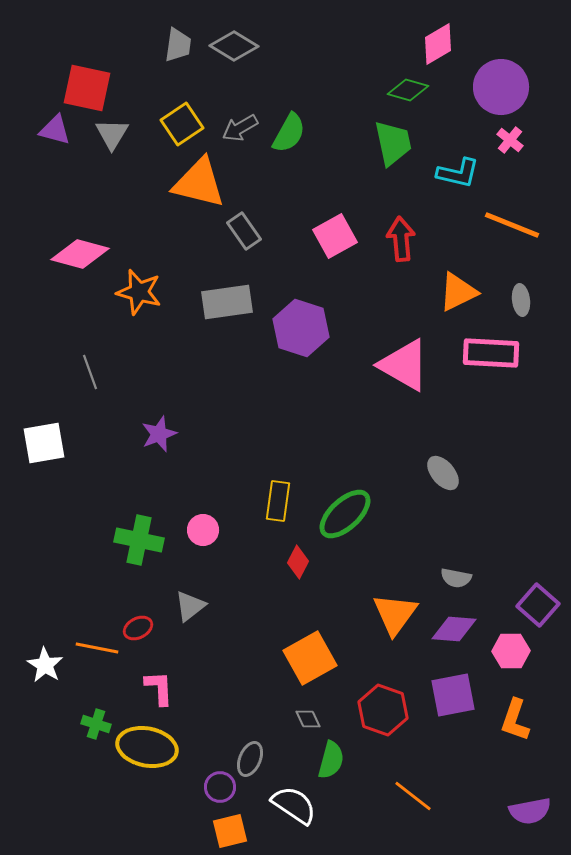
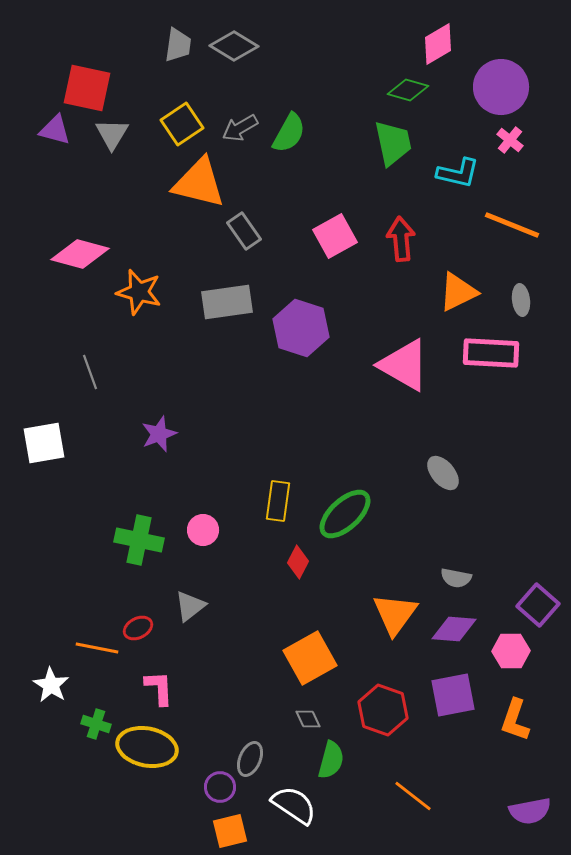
white star at (45, 665): moved 6 px right, 20 px down
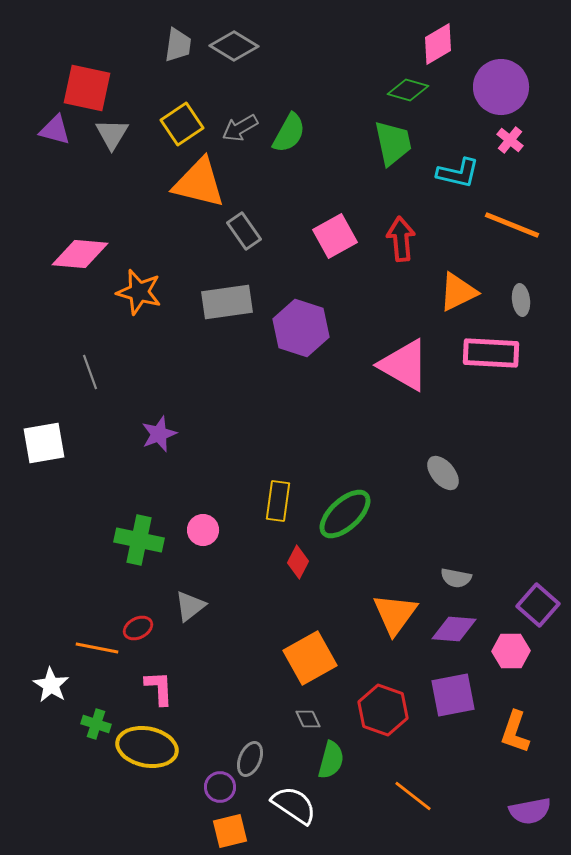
pink diamond at (80, 254): rotated 10 degrees counterclockwise
orange L-shape at (515, 720): moved 12 px down
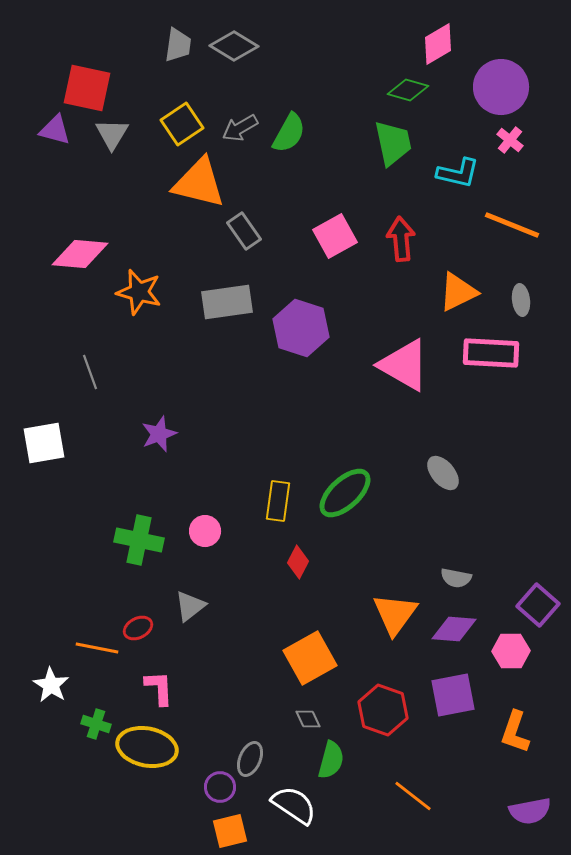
green ellipse at (345, 514): moved 21 px up
pink circle at (203, 530): moved 2 px right, 1 px down
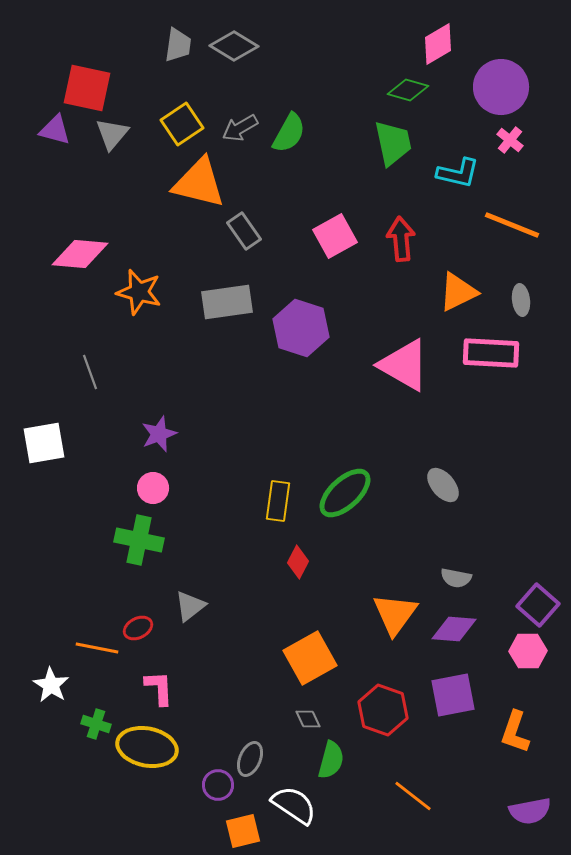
gray triangle at (112, 134): rotated 9 degrees clockwise
gray ellipse at (443, 473): moved 12 px down
pink circle at (205, 531): moved 52 px left, 43 px up
pink hexagon at (511, 651): moved 17 px right
purple circle at (220, 787): moved 2 px left, 2 px up
orange square at (230, 831): moved 13 px right
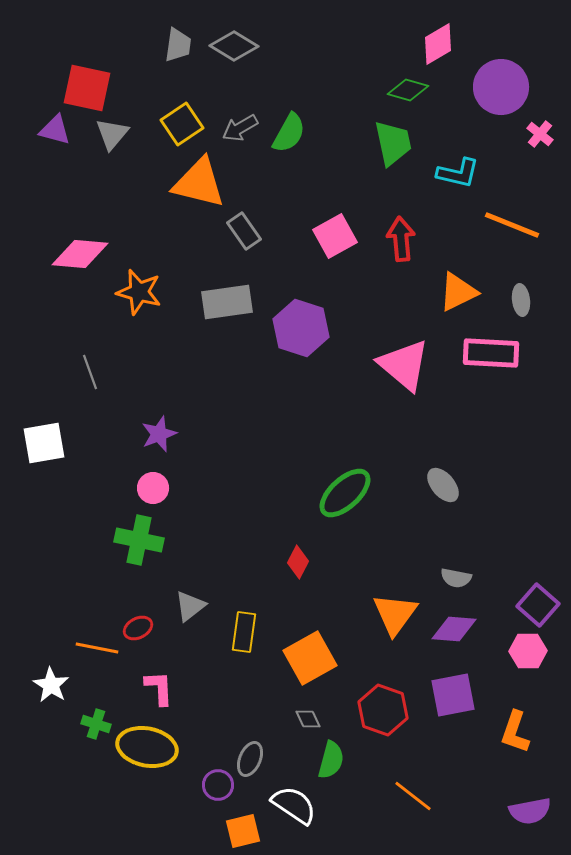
pink cross at (510, 140): moved 30 px right, 6 px up
pink triangle at (404, 365): rotated 10 degrees clockwise
yellow rectangle at (278, 501): moved 34 px left, 131 px down
